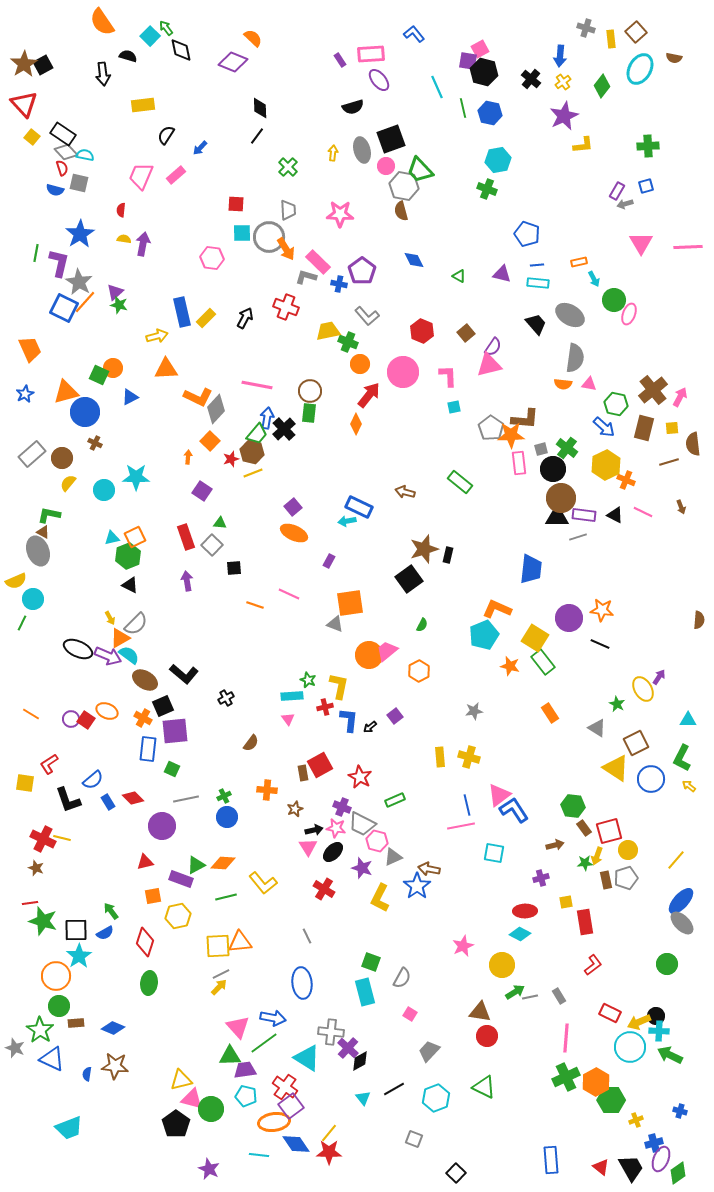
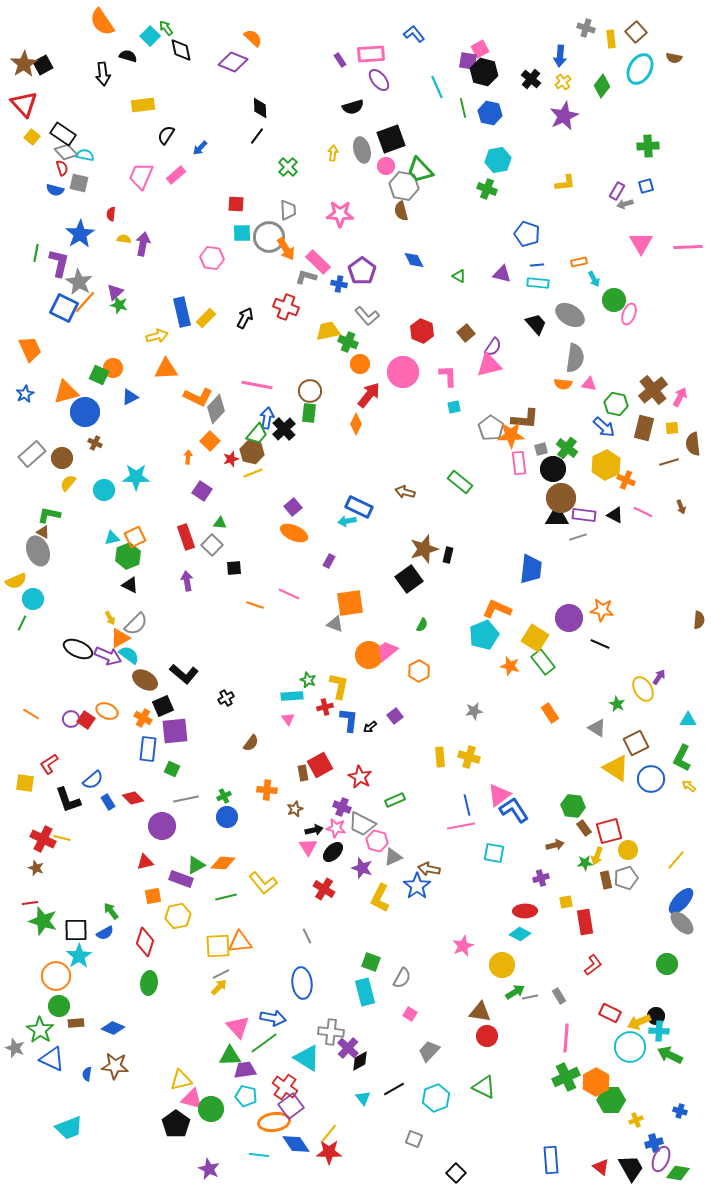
yellow L-shape at (583, 145): moved 18 px left, 38 px down
red semicircle at (121, 210): moved 10 px left, 4 px down
green diamond at (678, 1173): rotated 45 degrees clockwise
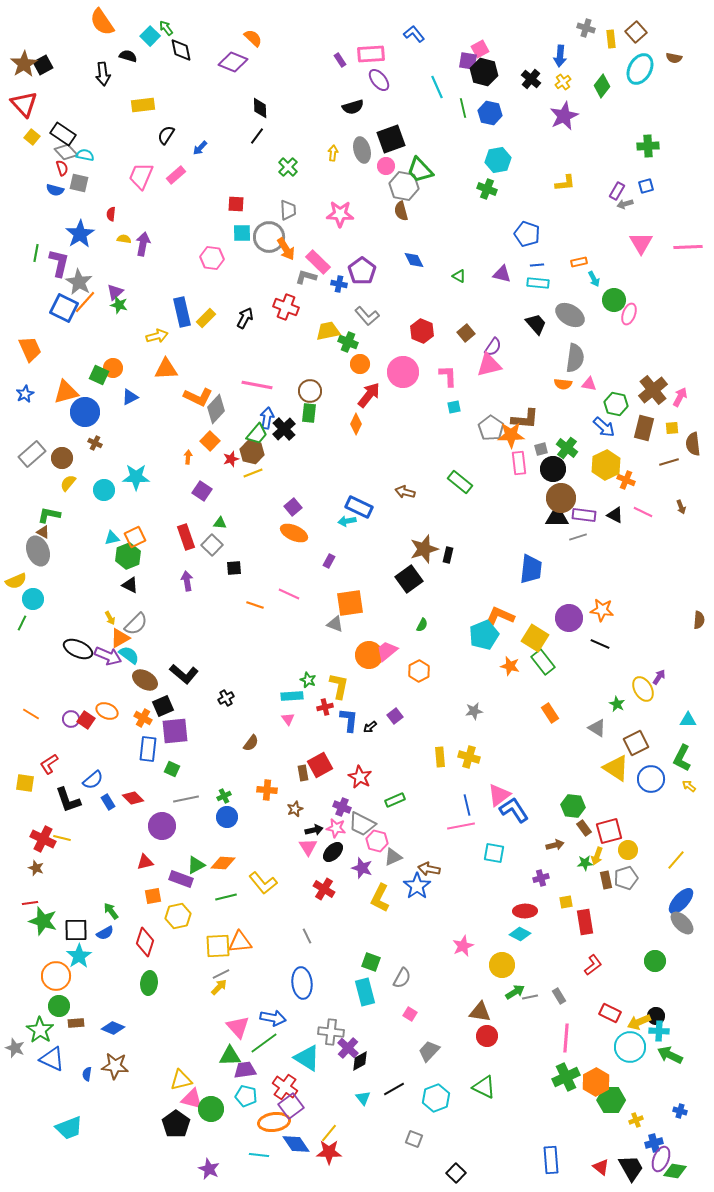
orange L-shape at (497, 609): moved 3 px right, 7 px down
green circle at (667, 964): moved 12 px left, 3 px up
green diamond at (678, 1173): moved 3 px left, 2 px up
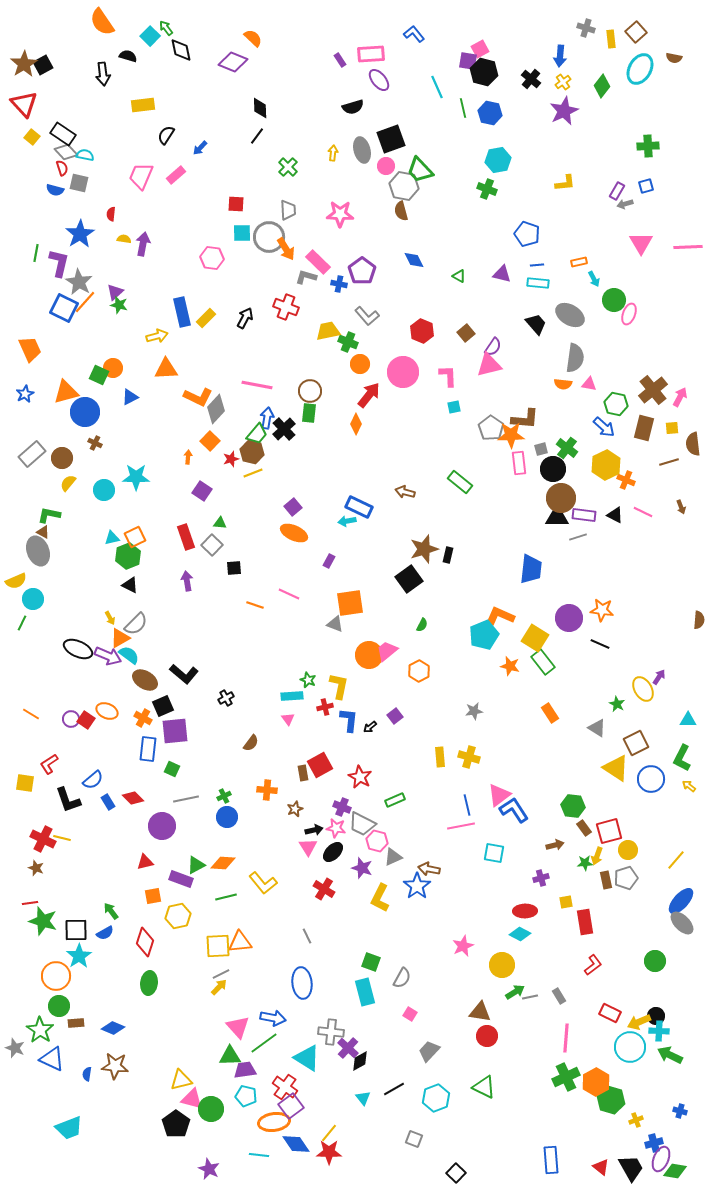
purple star at (564, 116): moved 5 px up
green hexagon at (611, 1100): rotated 16 degrees clockwise
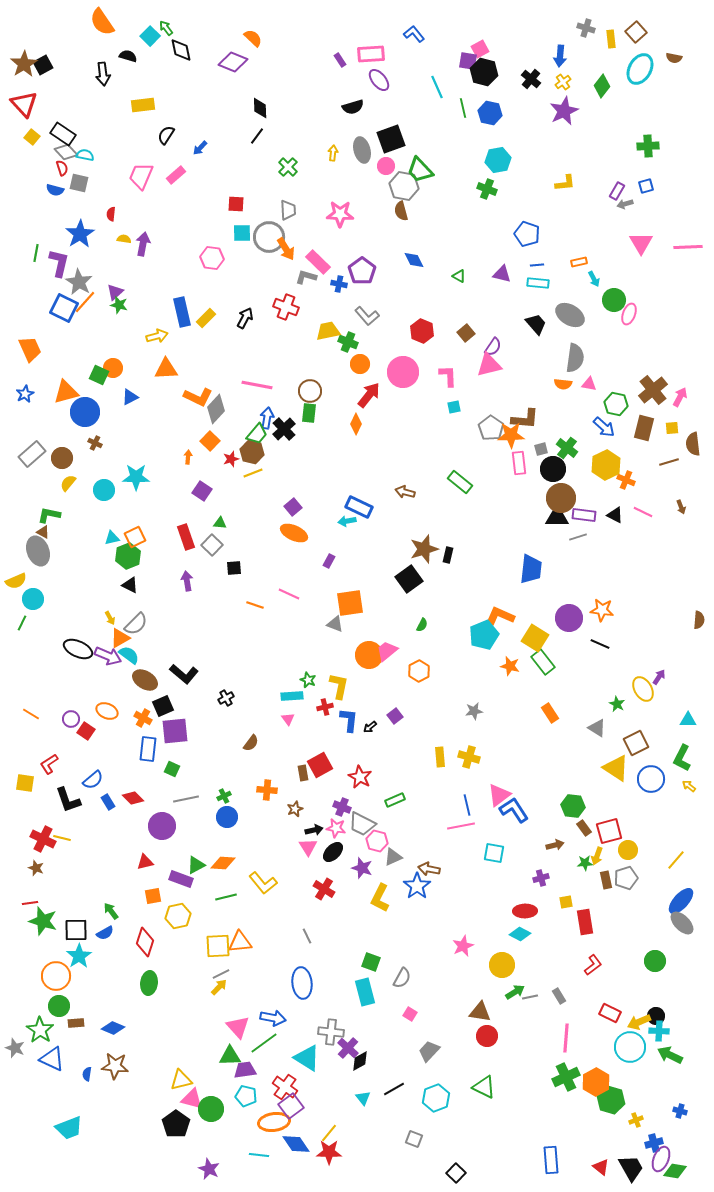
red square at (86, 720): moved 11 px down
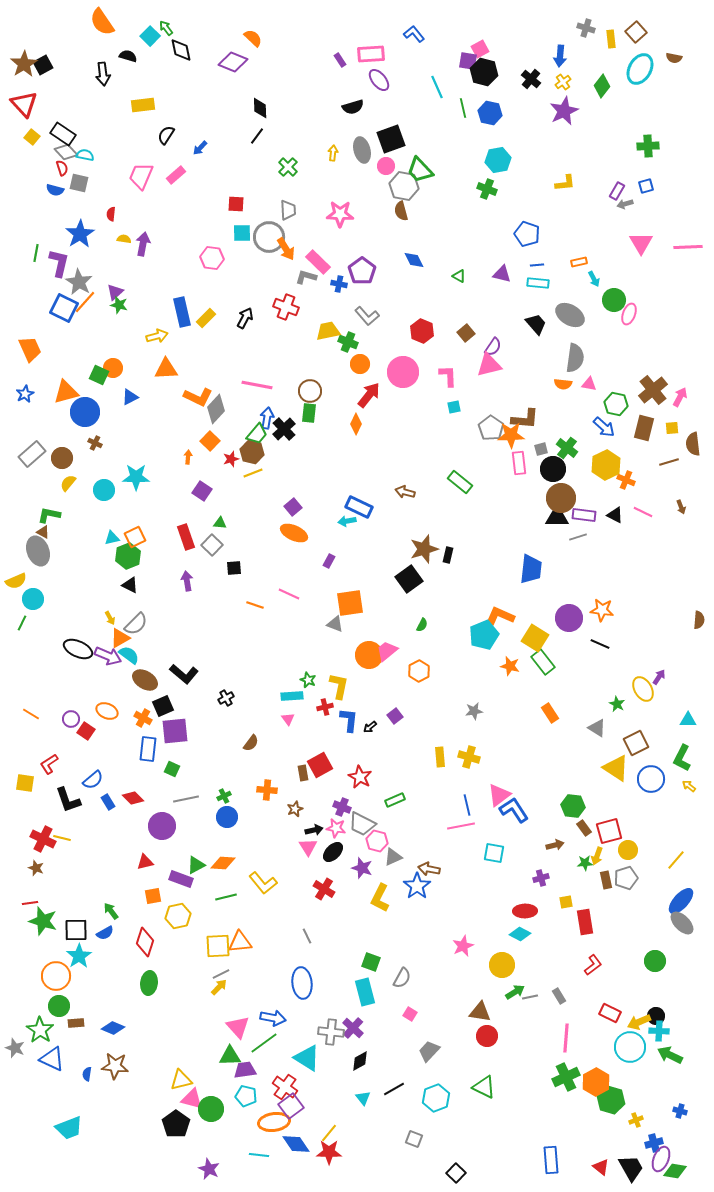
purple cross at (348, 1048): moved 5 px right, 20 px up
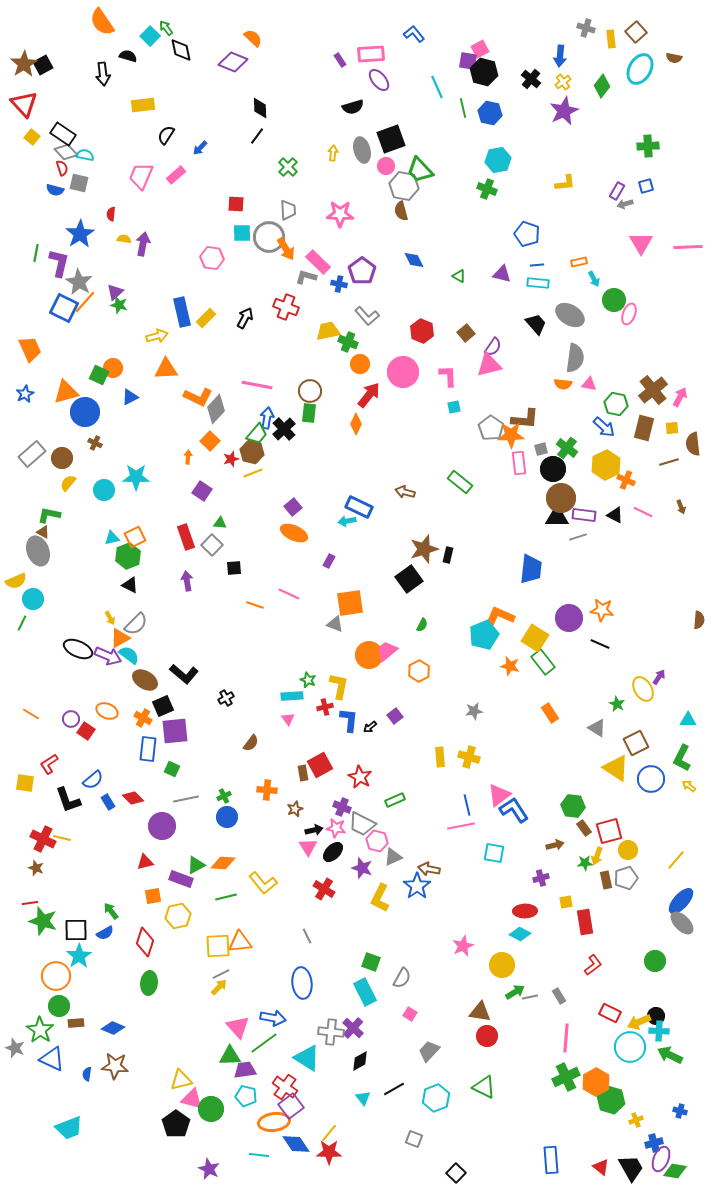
cyan rectangle at (365, 992): rotated 12 degrees counterclockwise
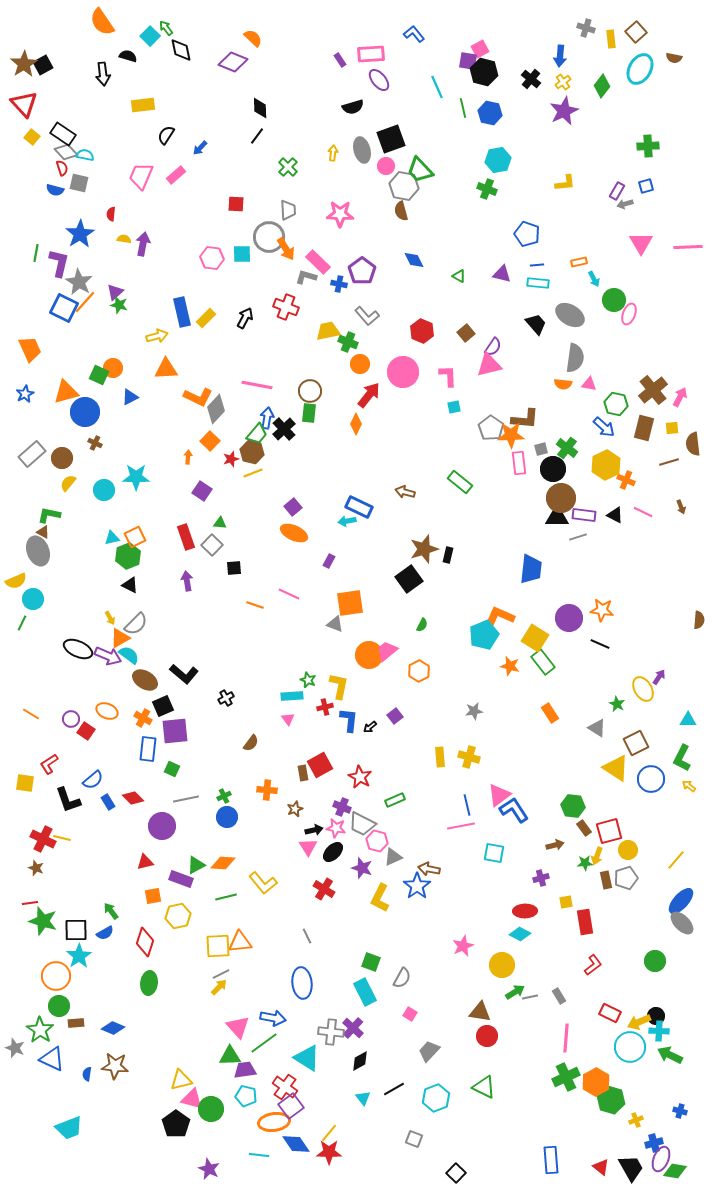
cyan square at (242, 233): moved 21 px down
